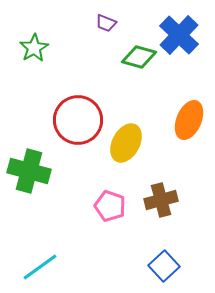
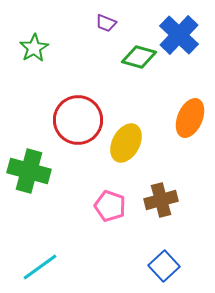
orange ellipse: moved 1 px right, 2 px up
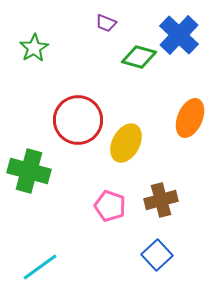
blue square: moved 7 px left, 11 px up
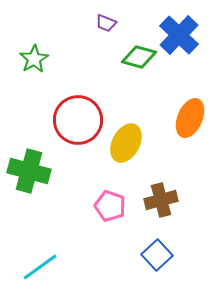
green star: moved 11 px down
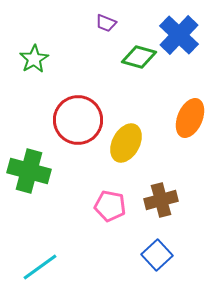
pink pentagon: rotated 8 degrees counterclockwise
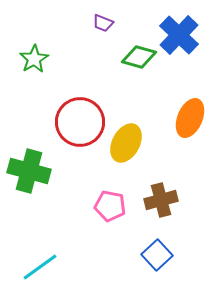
purple trapezoid: moved 3 px left
red circle: moved 2 px right, 2 px down
